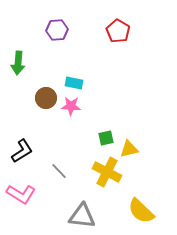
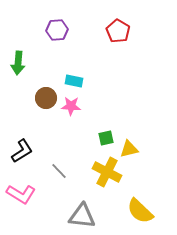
cyan rectangle: moved 2 px up
yellow semicircle: moved 1 px left
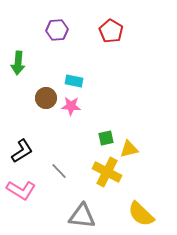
red pentagon: moved 7 px left
pink L-shape: moved 4 px up
yellow semicircle: moved 1 px right, 3 px down
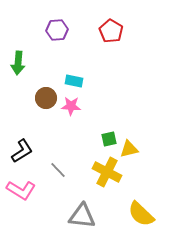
green square: moved 3 px right, 1 px down
gray line: moved 1 px left, 1 px up
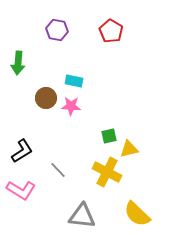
purple hexagon: rotated 15 degrees clockwise
green square: moved 3 px up
yellow semicircle: moved 4 px left
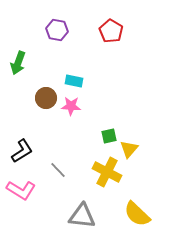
green arrow: rotated 15 degrees clockwise
yellow triangle: rotated 36 degrees counterclockwise
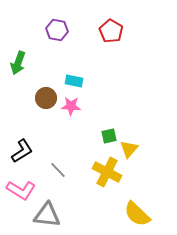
gray triangle: moved 35 px left, 1 px up
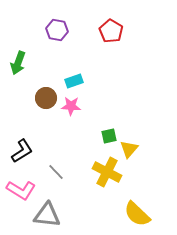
cyan rectangle: rotated 30 degrees counterclockwise
gray line: moved 2 px left, 2 px down
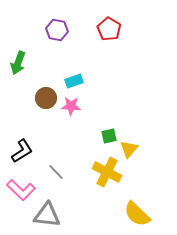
red pentagon: moved 2 px left, 2 px up
pink L-shape: rotated 12 degrees clockwise
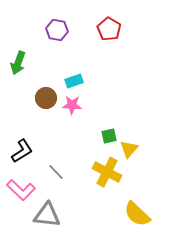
pink star: moved 1 px right, 1 px up
